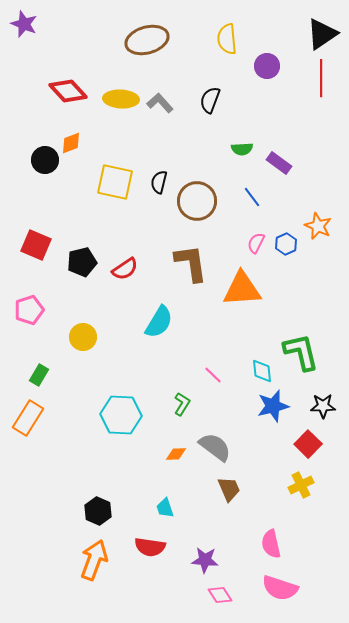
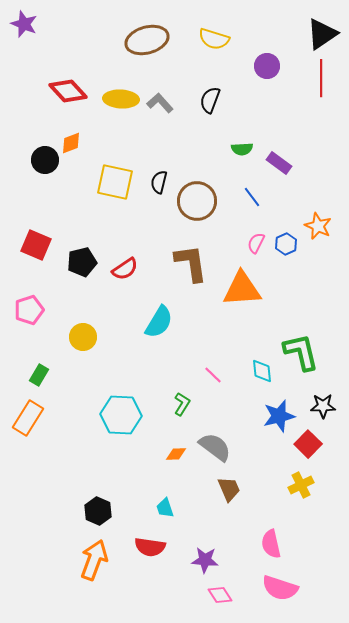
yellow semicircle at (227, 39): moved 13 px left; rotated 68 degrees counterclockwise
blue star at (273, 406): moved 6 px right, 10 px down
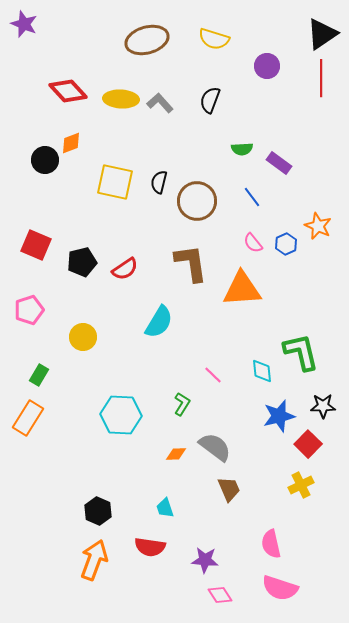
pink semicircle at (256, 243): moved 3 px left; rotated 65 degrees counterclockwise
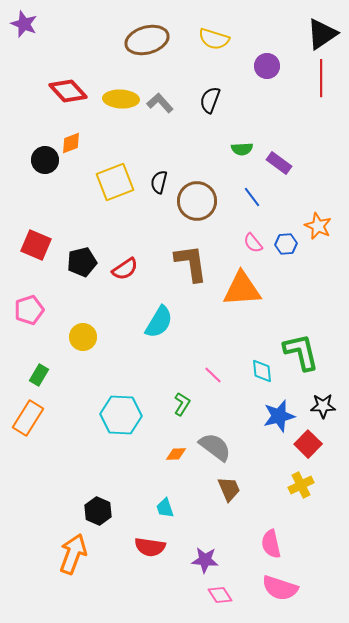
yellow square at (115, 182): rotated 33 degrees counterclockwise
blue hexagon at (286, 244): rotated 20 degrees clockwise
orange arrow at (94, 560): moved 21 px left, 6 px up
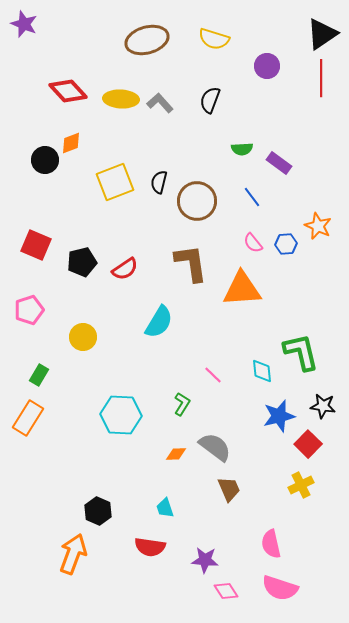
black star at (323, 406): rotated 10 degrees clockwise
pink diamond at (220, 595): moved 6 px right, 4 px up
